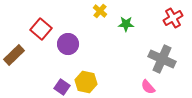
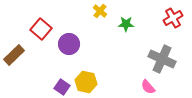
purple circle: moved 1 px right
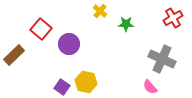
pink semicircle: moved 2 px right
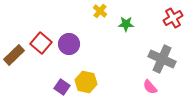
red square: moved 14 px down
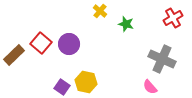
green star: rotated 14 degrees clockwise
